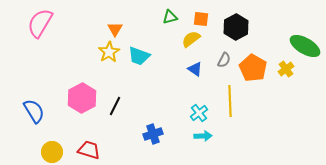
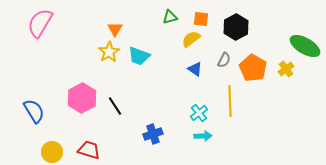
black line: rotated 60 degrees counterclockwise
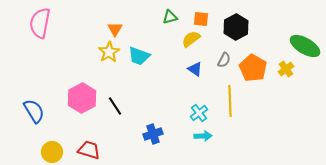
pink semicircle: rotated 20 degrees counterclockwise
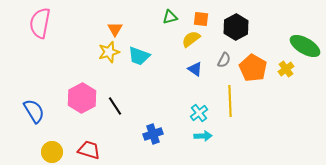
yellow star: rotated 15 degrees clockwise
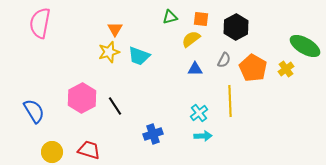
blue triangle: rotated 35 degrees counterclockwise
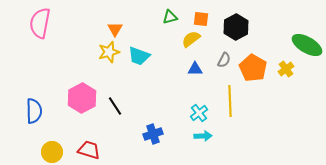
green ellipse: moved 2 px right, 1 px up
blue semicircle: rotated 30 degrees clockwise
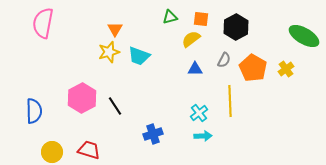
pink semicircle: moved 3 px right
green ellipse: moved 3 px left, 9 px up
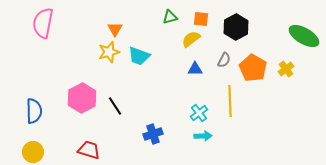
yellow circle: moved 19 px left
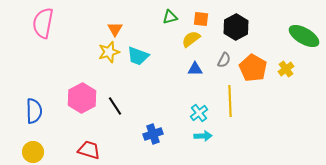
cyan trapezoid: moved 1 px left
